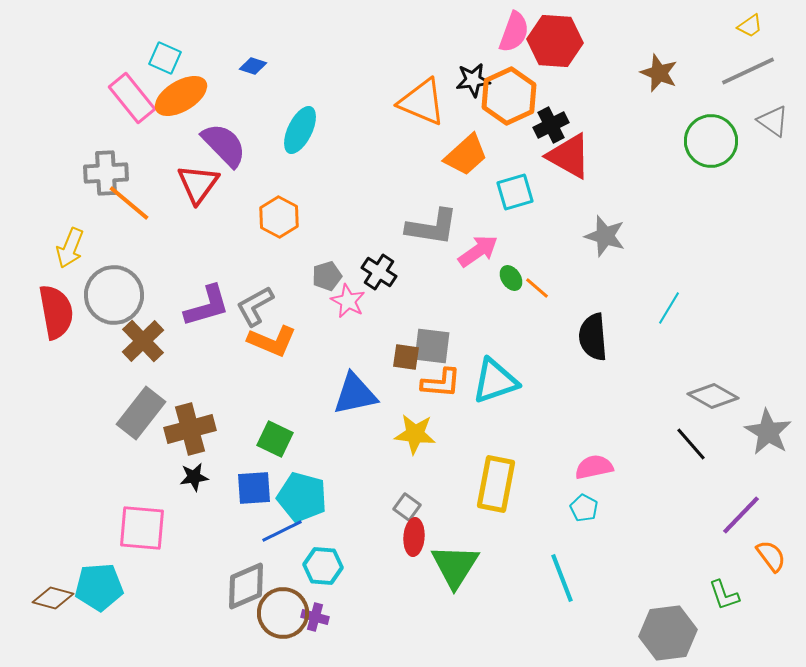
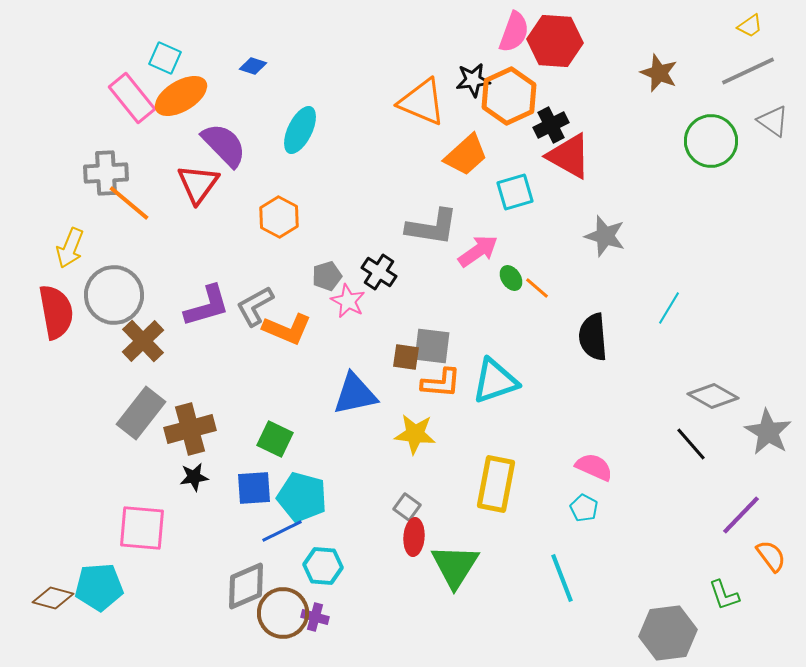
orange L-shape at (272, 341): moved 15 px right, 12 px up
pink semicircle at (594, 467): rotated 36 degrees clockwise
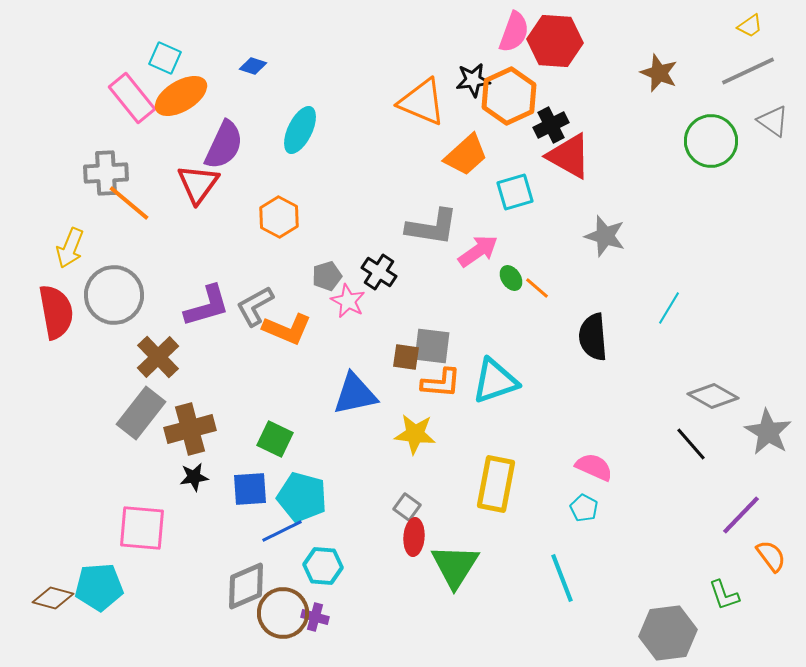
purple semicircle at (224, 145): rotated 69 degrees clockwise
brown cross at (143, 341): moved 15 px right, 16 px down
blue square at (254, 488): moved 4 px left, 1 px down
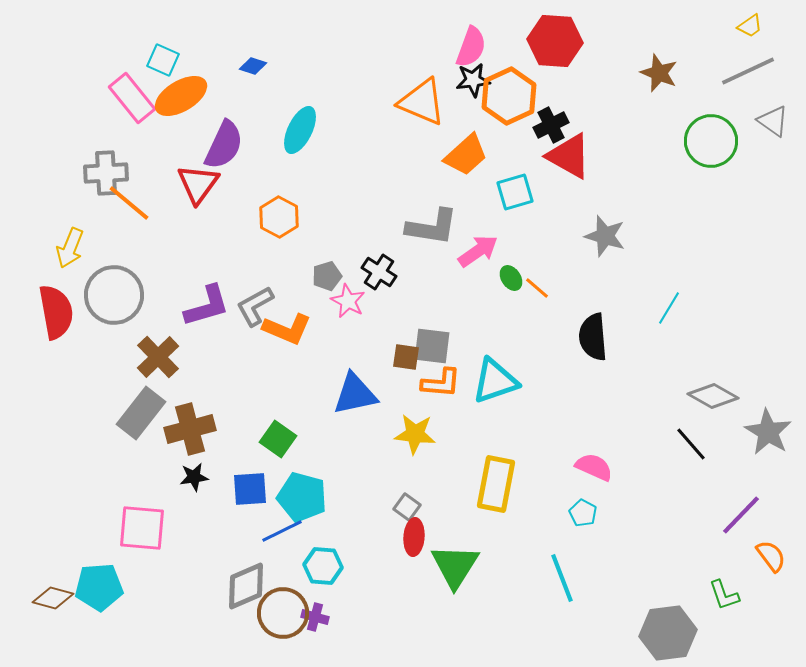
pink semicircle at (514, 32): moved 43 px left, 15 px down
cyan square at (165, 58): moved 2 px left, 2 px down
green square at (275, 439): moved 3 px right; rotated 9 degrees clockwise
cyan pentagon at (584, 508): moved 1 px left, 5 px down
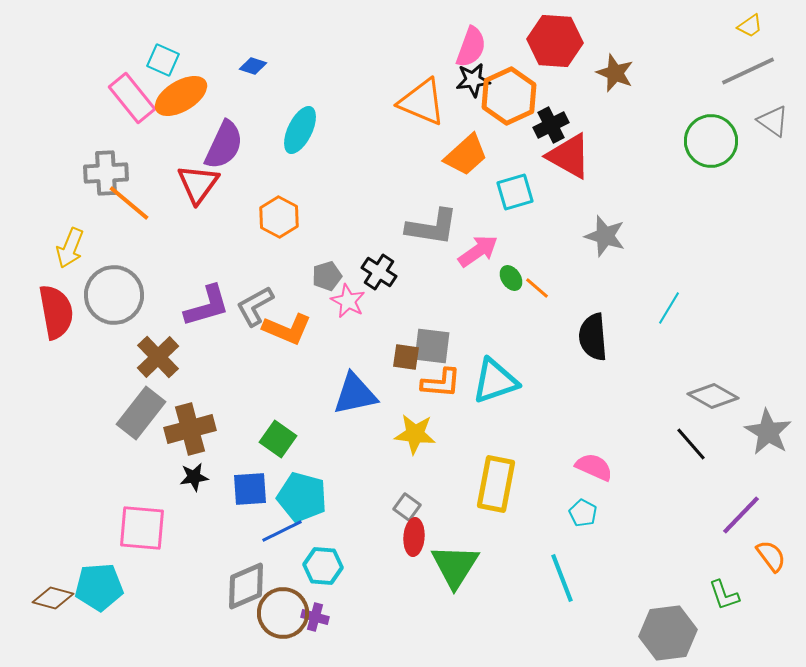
brown star at (659, 73): moved 44 px left
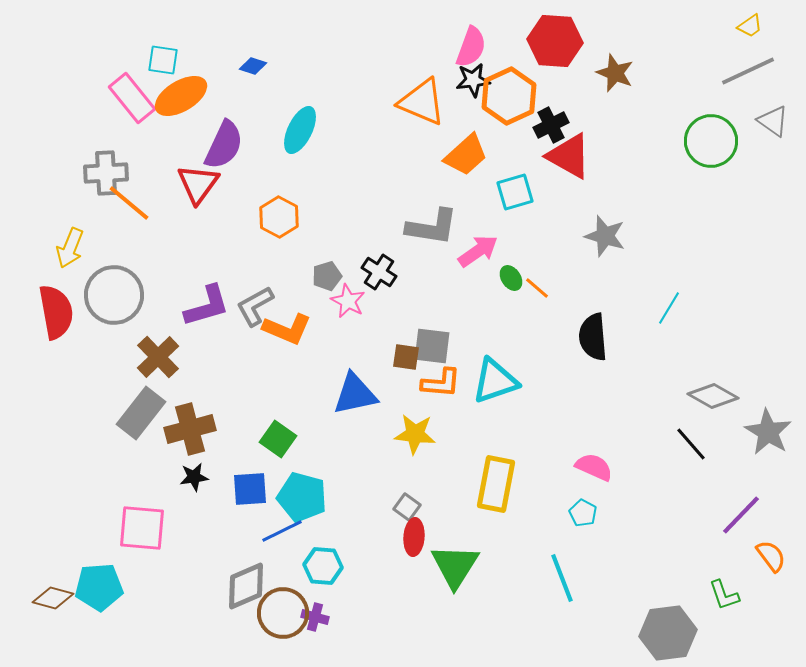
cyan square at (163, 60): rotated 16 degrees counterclockwise
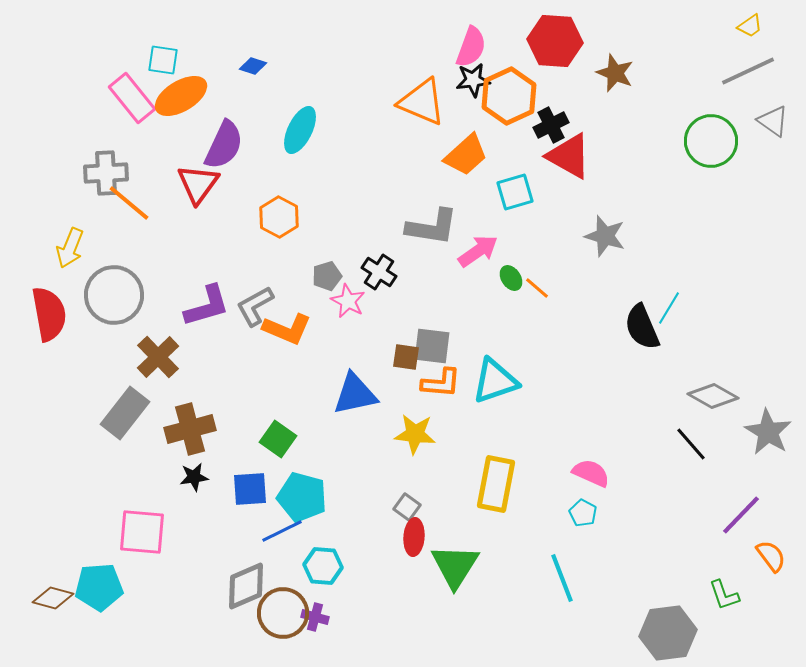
red semicircle at (56, 312): moved 7 px left, 2 px down
black semicircle at (593, 337): moved 49 px right, 10 px up; rotated 18 degrees counterclockwise
gray rectangle at (141, 413): moved 16 px left
pink semicircle at (594, 467): moved 3 px left, 6 px down
pink square at (142, 528): moved 4 px down
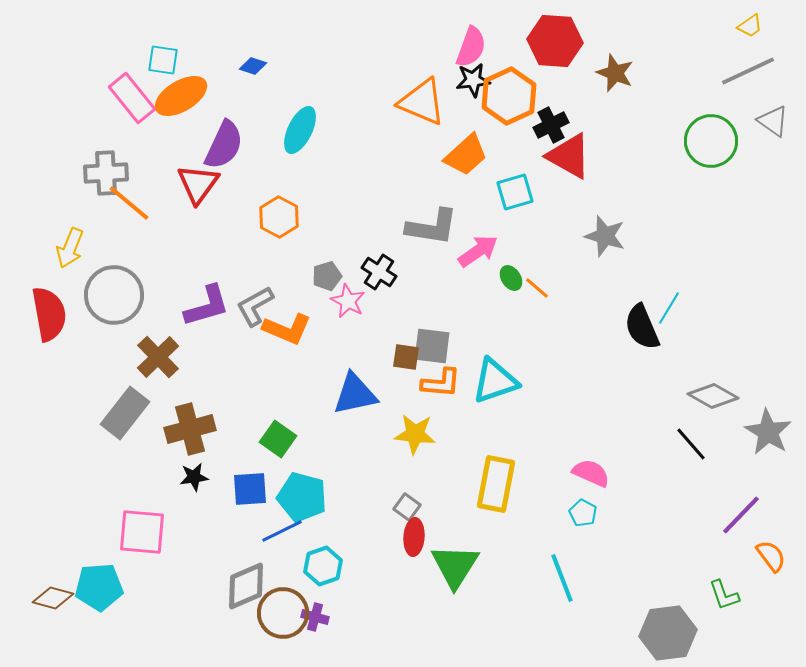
cyan hexagon at (323, 566): rotated 24 degrees counterclockwise
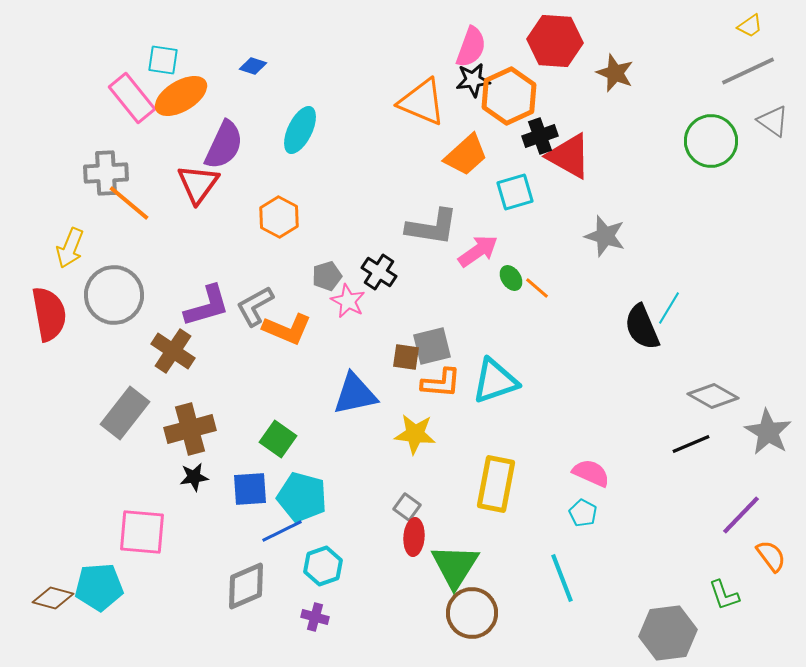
black cross at (551, 125): moved 11 px left, 11 px down; rotated 8 degrees clockwise
gray square at (432, 346): rotated 21 degrees counterclockwise
brown cross at (158, 357): moved 15 px right, 6 px up; rotated 12 degrees counterclockwise
black line at (691, 444): rotated 72 degrees counterclockwise
brown circle at (283, 613): moved 189 px right
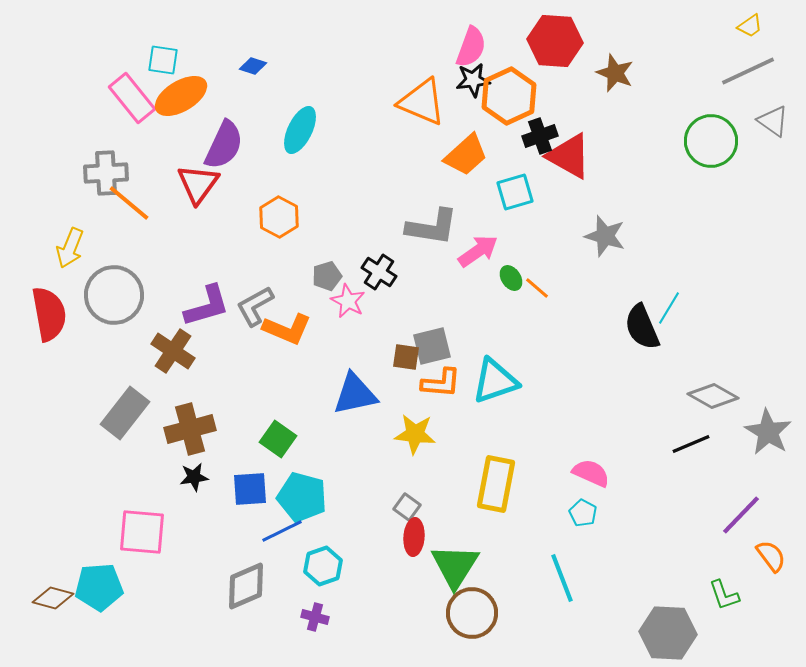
gray hexagon at (668, 633): rotated 10 degrees clockwise
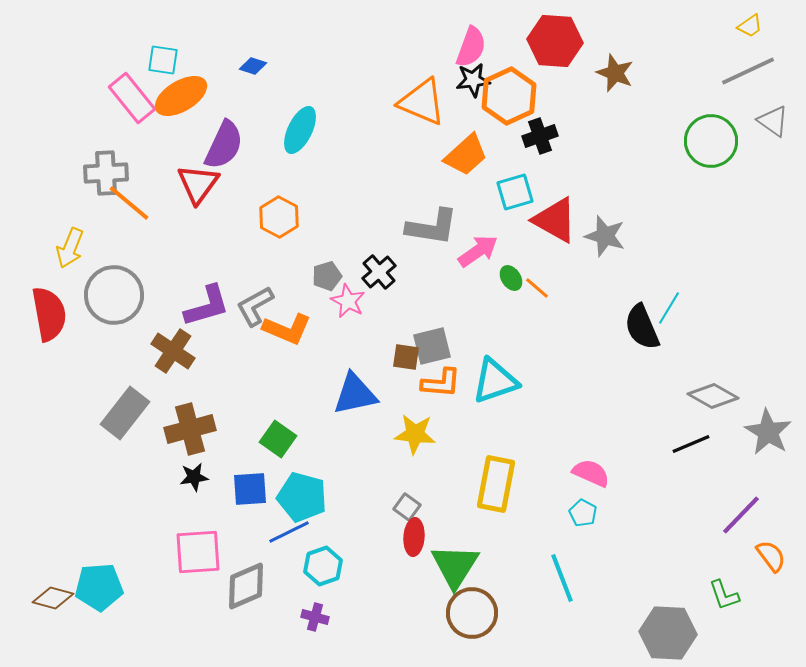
red triangle at (569, 156): moved 14 px left, 64 px down
black cross at (379, 272): rotated 16 degrees clockwise
blue line at (282, 531): moved 7 px right, 1 px down
pink square at (142, 532): moved 56 px right, 20 px down; rotated 9 degrees counterclockwise
